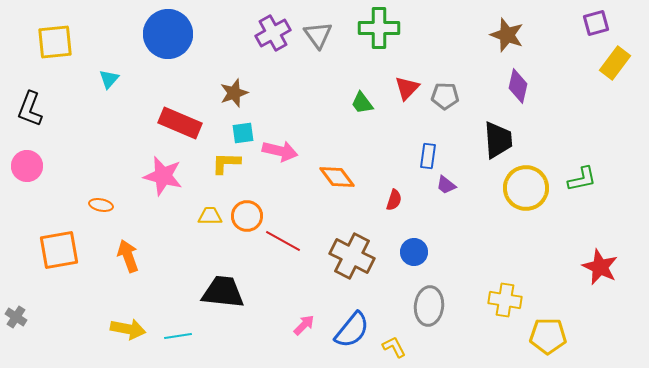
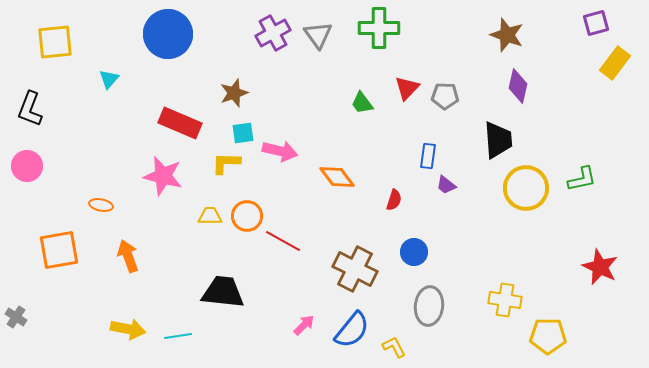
brown cross at (352, 256): moved 3 px right, 13 px down
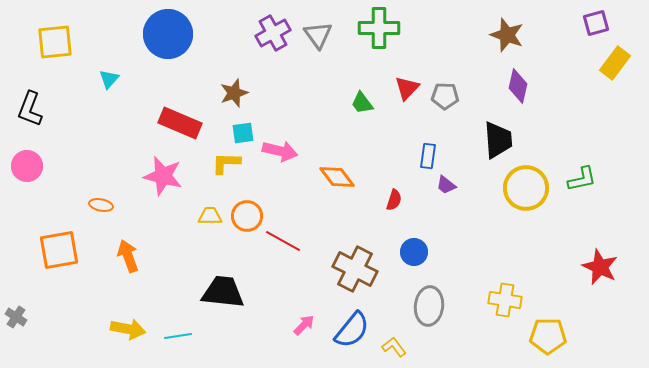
yellow L-shape at (394, 347): rotated 10 degrees counterclockwise
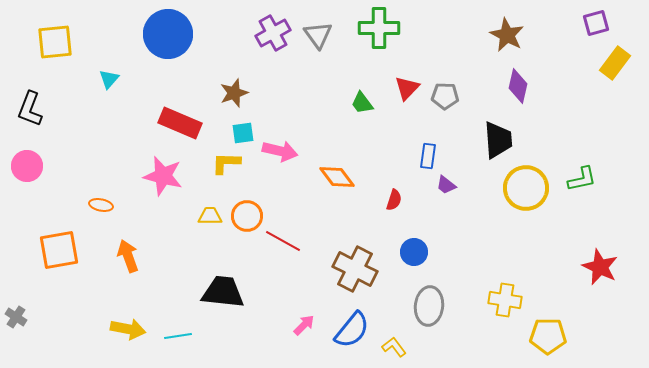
brown star at (507, 35): rotated 8 degrees clockwise
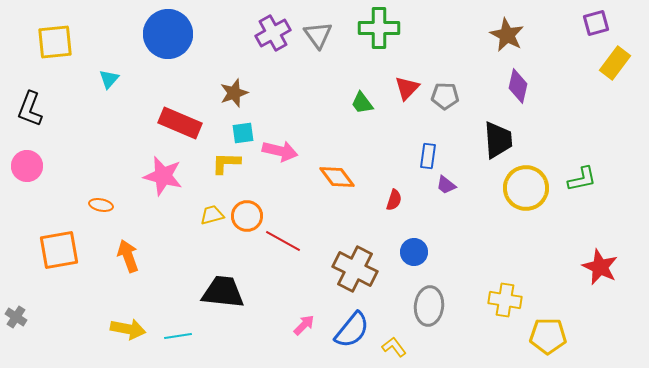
yellow trapezoid at (210, 216): moved 2 px right, 1 px up; rotated 15 degrees counterclockwise
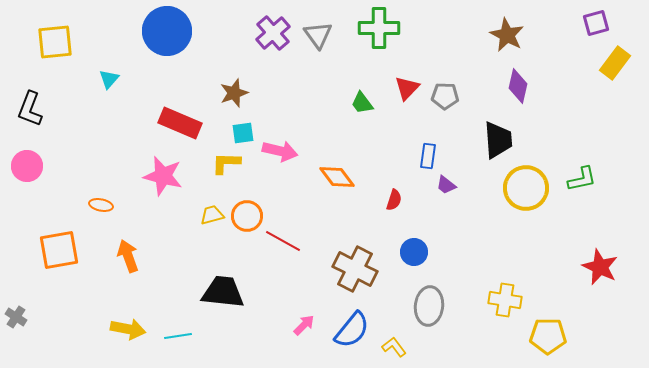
purple cross at (273, 33): rotated 12 degrees counterclockwise
blue circle at (168, 34): moved 1 px left, 3 px up
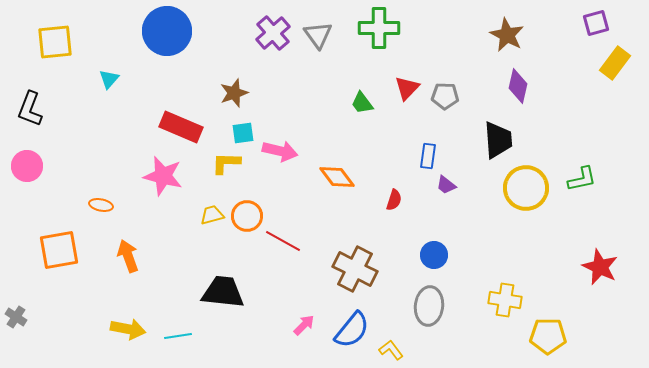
red rectangle at (180, 123): moved 1 px right, 4 px down
blue circle at (414, 252): moved 20 px right, 3 px down
yellow L-shape at (394, 347): moved 3 px left, 3 px down
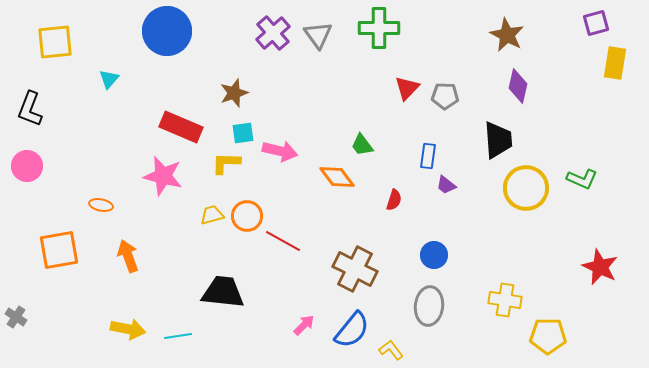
yellow rectangle at (615, 63): rotated 28 degrees counterclockwise
green trapezoid at (362, 103): moved 42 px down
green L-shape at (582, 179): rotated 36 degrees clockwise
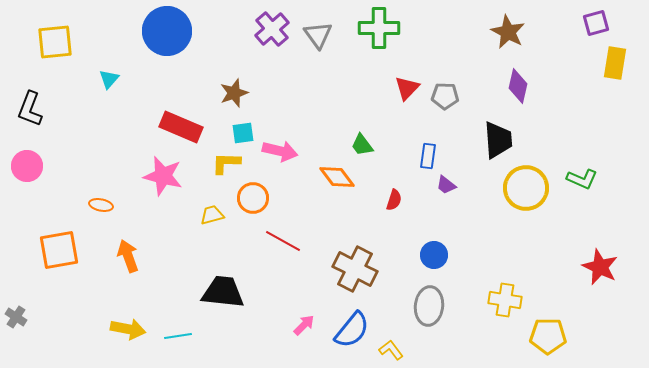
purple cross at (273, 33): moved 1 px left, 4 px up
brown star at (507, 35): moved 1 px right, 3 px up
orange circle at (247, 216): moved 6 px right, 18 px up
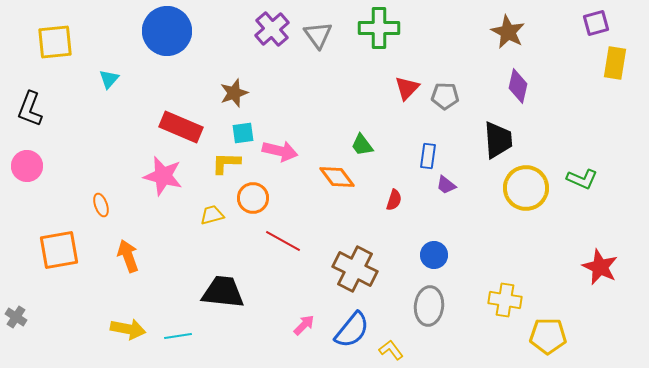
orange ellipse at (101, 205): rotated 60 degrees clockwise
